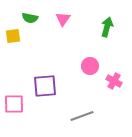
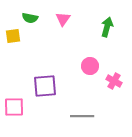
pink square: moved 3 px down
gray line: rotated 20 degrees clockwise
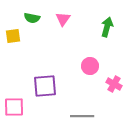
green semicircle: moved 2 px right
pink cross: moved 3 px down
